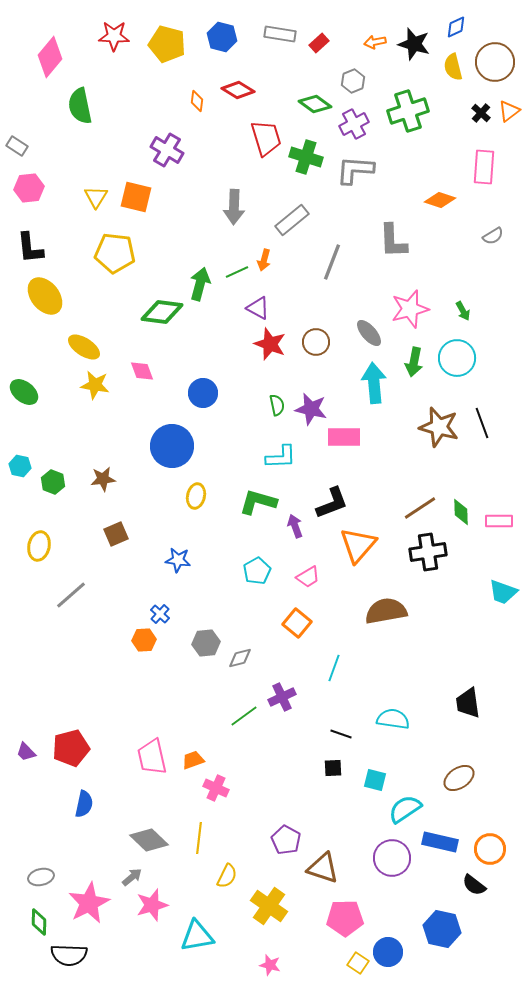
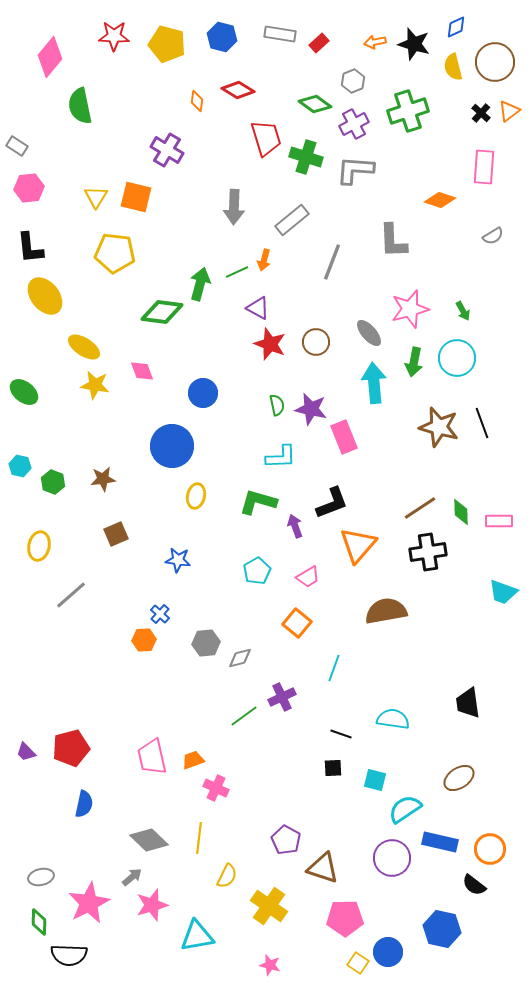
pink rectangle at (344, 437): rotated 68 degrees clockwise
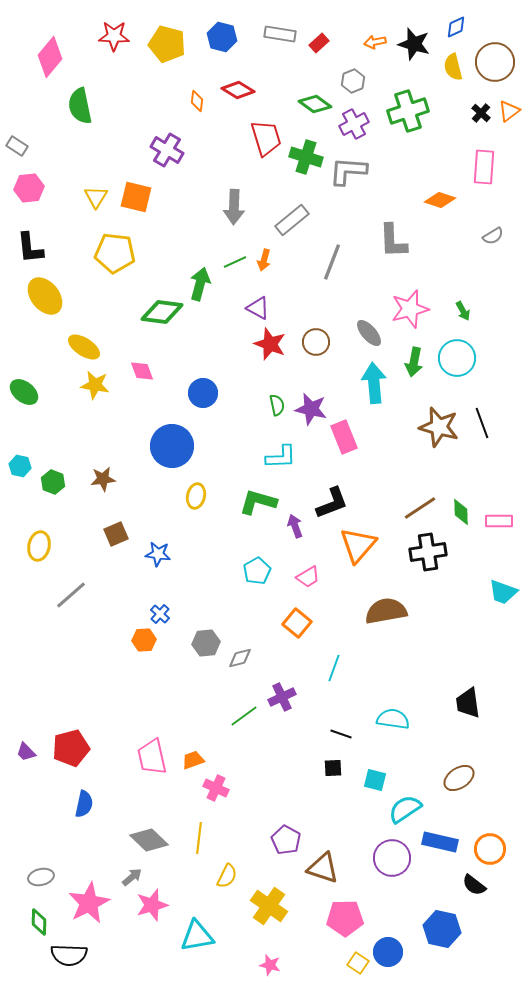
gray L-shape at (355, 170): moved 7 px left, 1 px down
green line at (237, 272): moved 2 px left, 10 px up
blue star at (178, 560): moved 20 px left, 6 px up
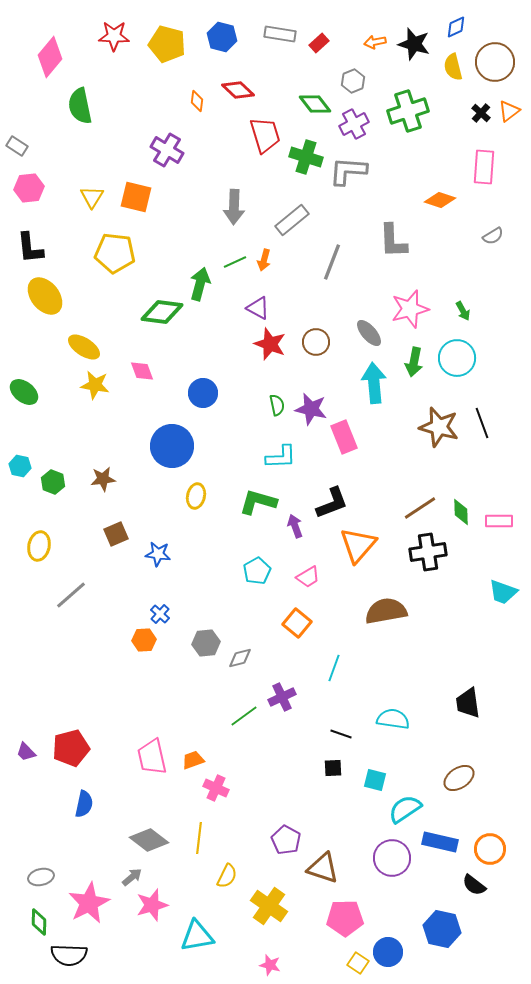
red diamond at (238, 90): rotated 12 degrees clockwise
green diamond at (315, 104): rotated 16 degrees clockwise
red trapezoid at (266, 138): moved 1 px left, 3 px up
yellow triangle at (96, 197): moved 4 px left
gray diamond at (149, 840): rotated 6 degrees counterclockwise
